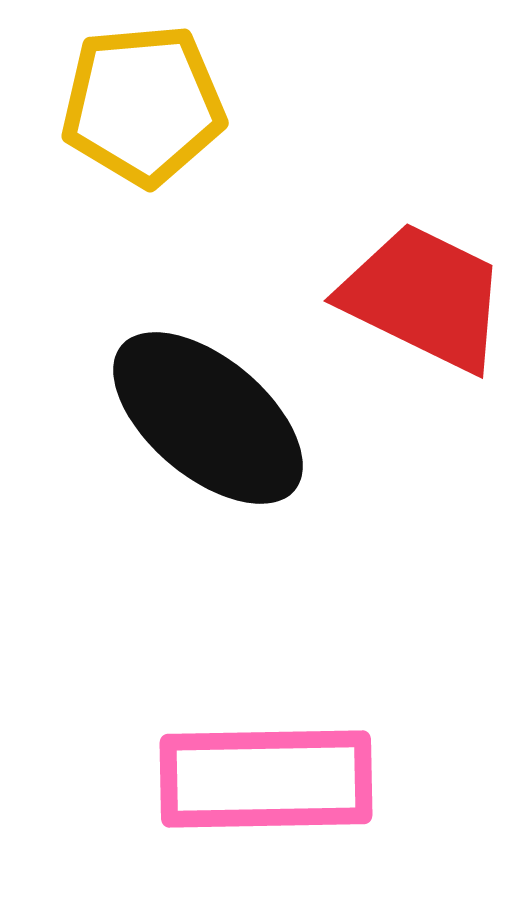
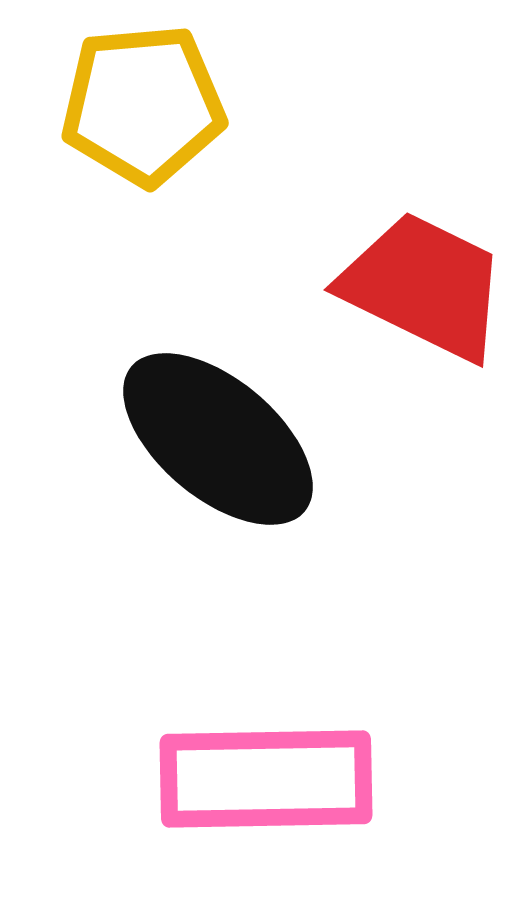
red trapezoid: moved 11 px up
black ellipse: moved 10 px right, 21 px down
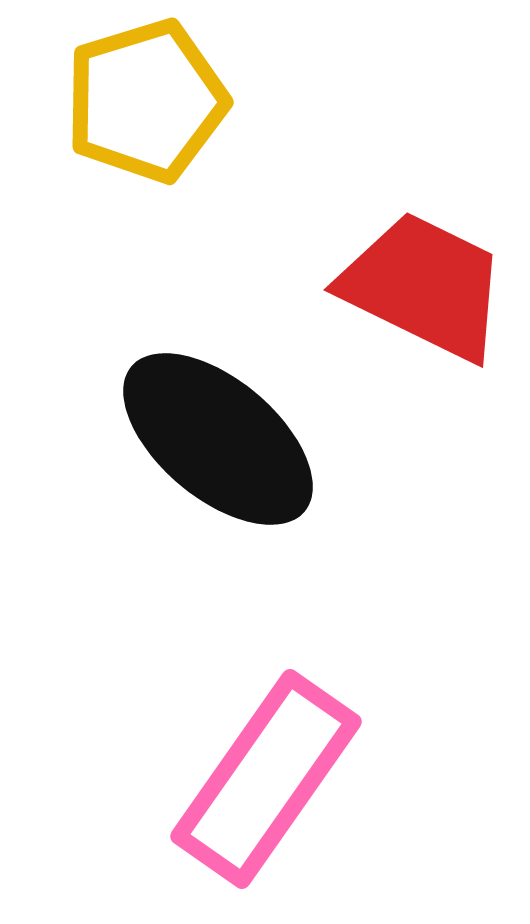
yellow pentagon: moved 3 px right, 4 px up; rotated 12 degrees counterclockwise
pink rectangle: rotated 54 degrees counterclockwise
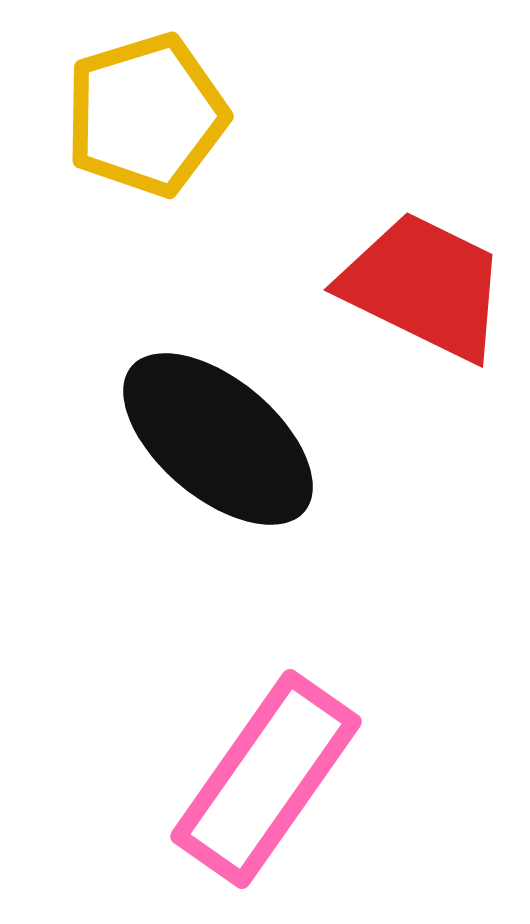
yellow pentagon: moved 14 px down
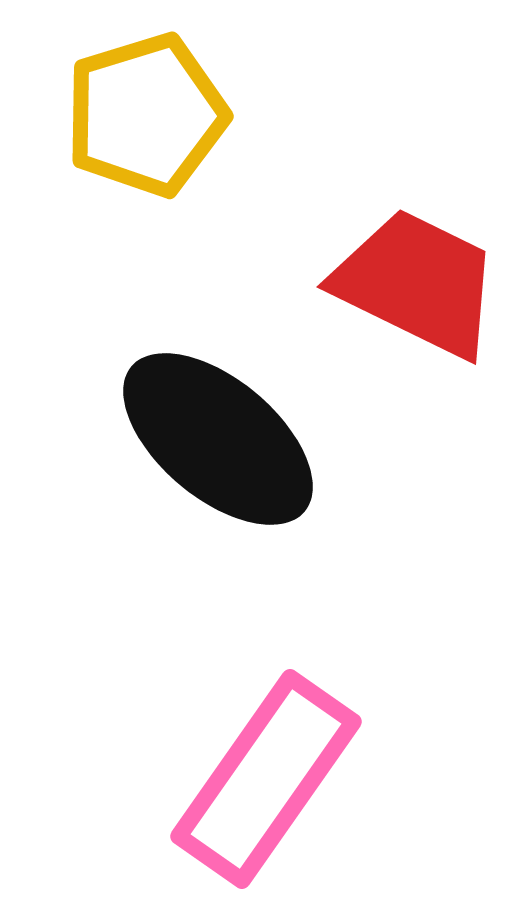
red trapezoid: moved 7 px left, 3 px up
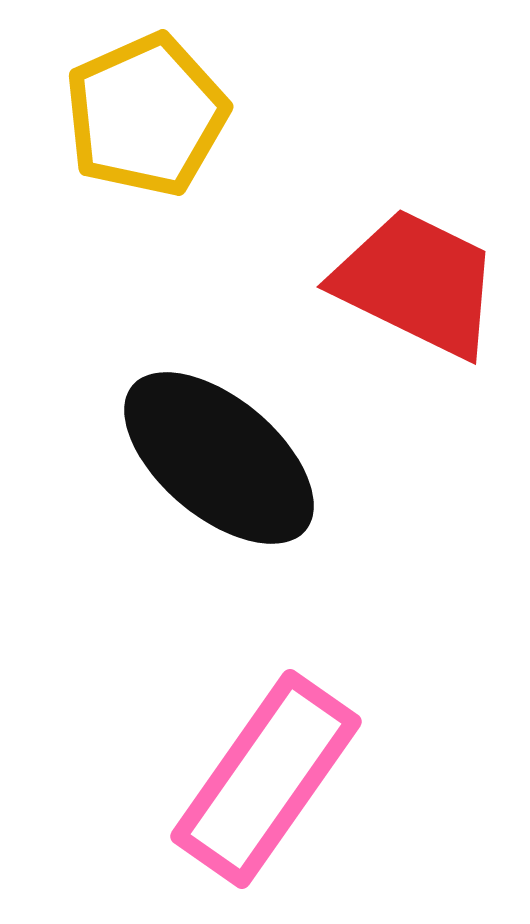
yellow pentagon: rotated 7 degrees counterclockwise
black ellipse: moved 1 px right, 19 px down
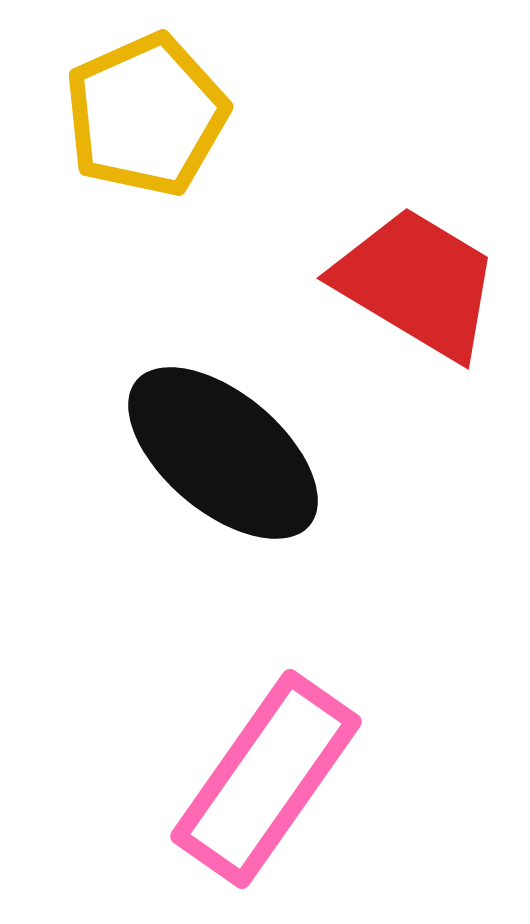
red trapezoid: rotated 5 degrees clockwise
black ellipse: moved 4 px right, 5 px up
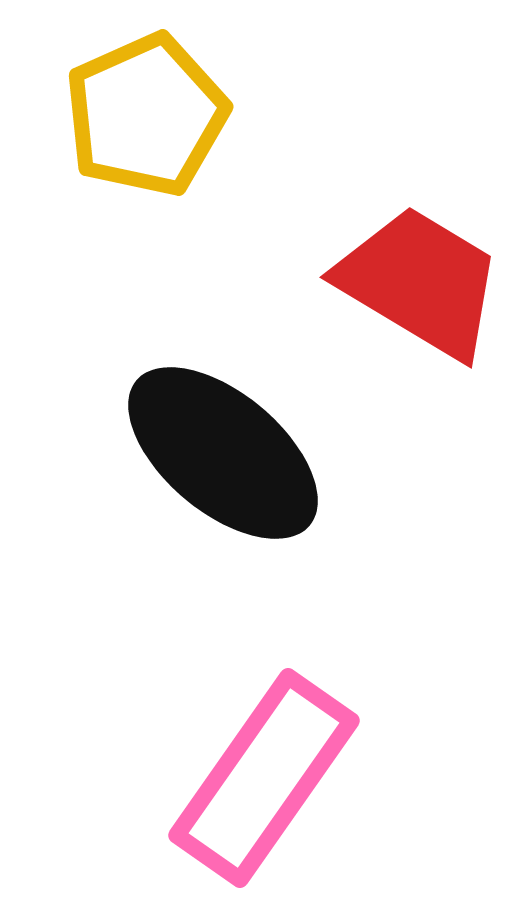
red trapezoid: moved 3 px right, 1 px up
pink rectangle: moved 2 px left, 1 px up
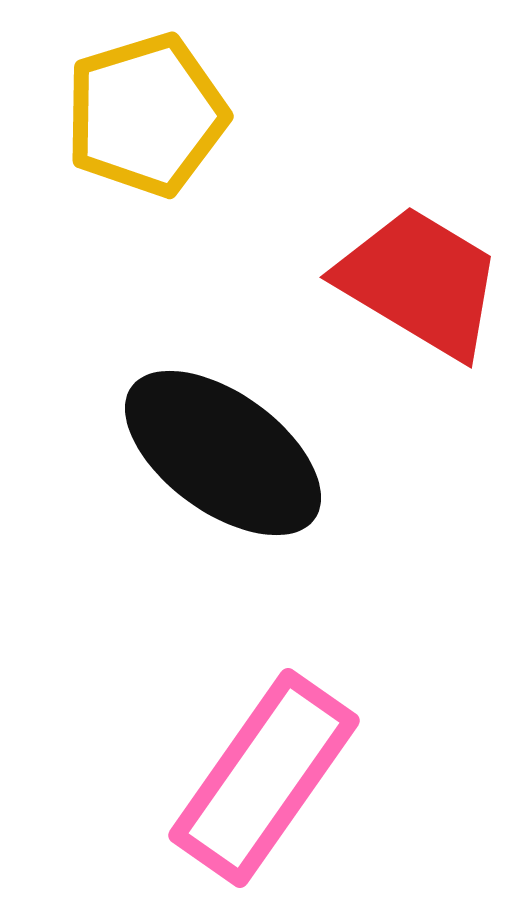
yellow pentagon: rotated 7 degrees clockwise
black ellipse: rotated 4 degrees counterclockwise
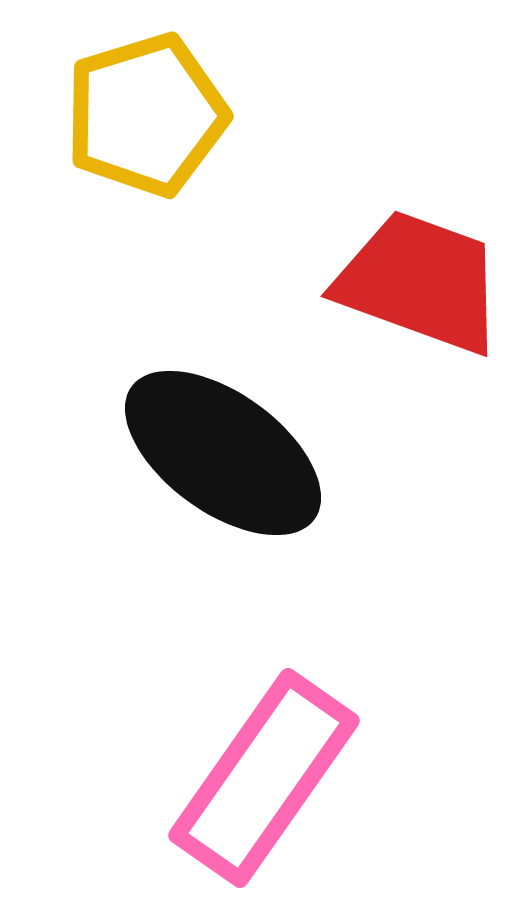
red trapezoid: rotated 11 degrees counterclockwise
